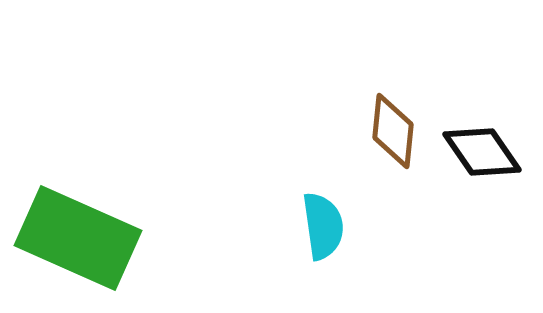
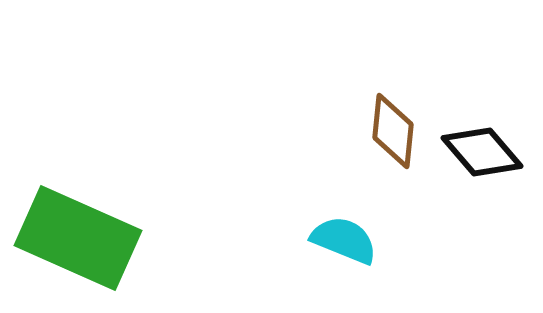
black diamond: rotated 6 degrees counterclockwise
cyan semicircle: moved 21 px right, 14 px down; rotated 60 degrees counterclockwise
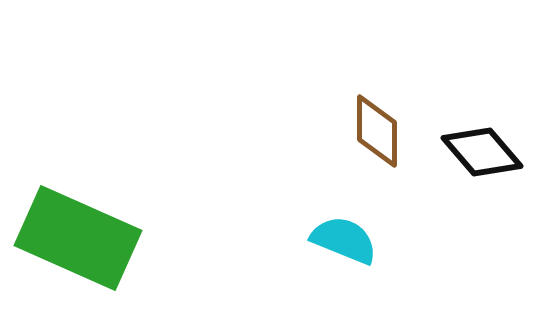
brown diamond: moved 16 px left; rotated 6 degrees counterclockwise
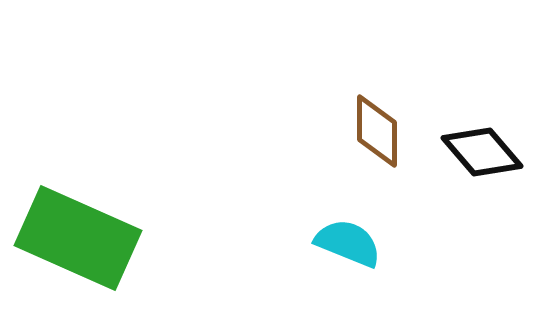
cyan semicircle: moved 4 px right, 3 px down
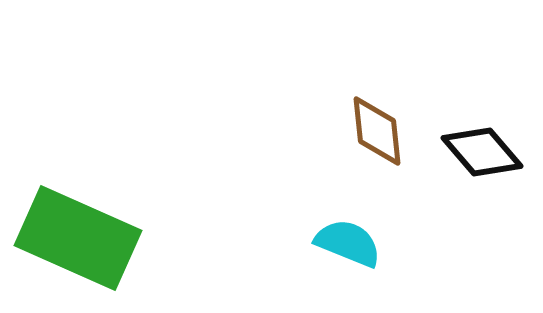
brown diamond: rotated 6 degrees counterclockwise
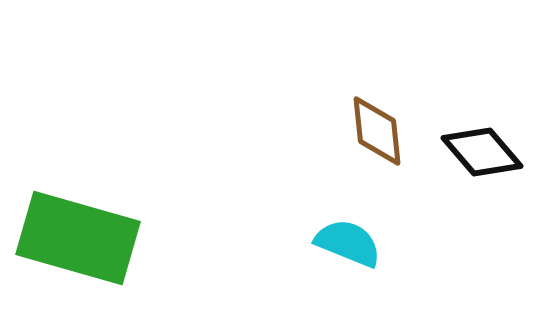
green rectangle: rotated 8 degrees counterclockwise
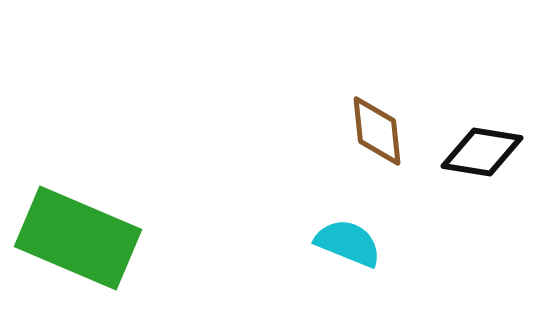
black diamond: rotated 40 degrees counterclockwise
green rectangle: rotated 7 degrees clockwise
